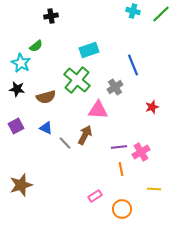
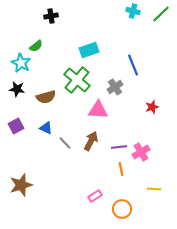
brown arrow: moved 6 px right, 6 px down
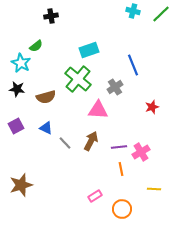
green cross: moved 1 px right, 1 px up
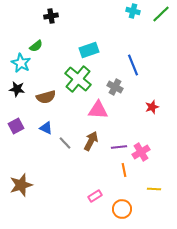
gray cross: rotated 28 degrees counterclockwise
orange line: moved 3 px right, 1 px down
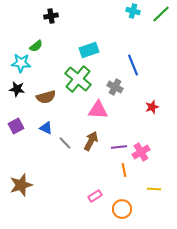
cyan star: rotated 24 degrees counterclockwise
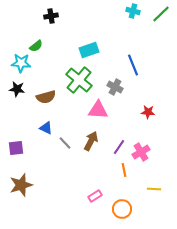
green cross: moved 1 px right, 1 px down
red star: moved 4 px left, 5 px down; rotated 24 degrees clockwise
purple square: moved 22 px down; rotated 21 degrees clockwise
purple line: rotated 49 degrees counterclockwise
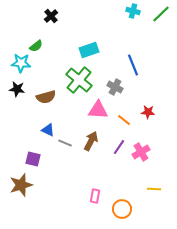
black cross: rotated 32 degrees counterclockwise
blue triangle: moved 2 px right, 2 px down
gray line: rotated 24 degrees counterclockwise
purple square: moved 17 px right, 11 px down; rotated 21 degrees clockwise
orange line: moved 50 px up; rotated 40 degrees counterclockwise
pink rectangle: rotated 48 degrees counterclockwise
